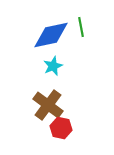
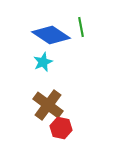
blue diamond: rotated 45 degrees clockwise
cyan star: moved 10 px left, 4 px up
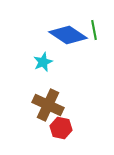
green line: moved 13 px right, 3 px down
blue diamond: moved 17 px right
brown cross: rotated 12 degrees counterclockwise
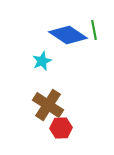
cyan star: moved 1 px left, 1 px up
brown cross: rotated 8 degrees clockwise
red hexagon: rotated 15 degrees counterclockwise
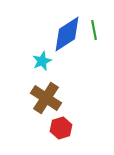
blue diamond: moved 1 px left, 1 px up; rotated 66 degrees counterclockwise
brown cross: moved 2 px left, 7 px up
red hexagon: rotated 15 degrees counterclockwise
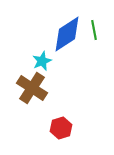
brown cross: moved 14 px left, 10 px up
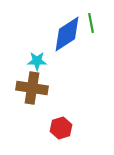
green line: moved 3 px left, 7 px up
cyan star: moved 5 px left; rotated 24 degrees clockwise
brown cross: rotated 24 degrees counterclockwise
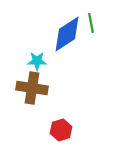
red hexagon: moved 2 px down
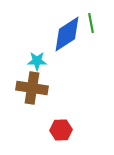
red hexagon: rotated 15 degrees clockwise
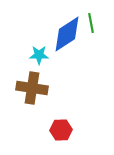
cyan star: moved 2 px right, 6 px up
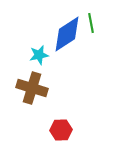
cyan star: rotated 12 degrees counterclockwise
brown cross: rotated 8 degrees clockwise
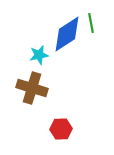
red hexagon: moved 1 px up
